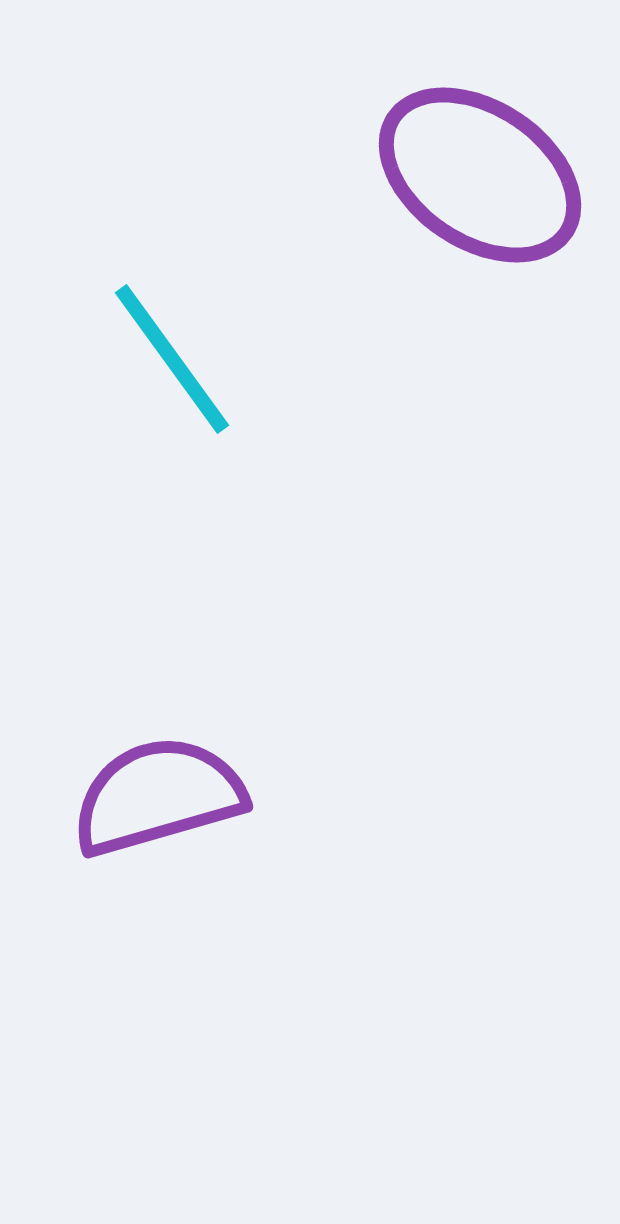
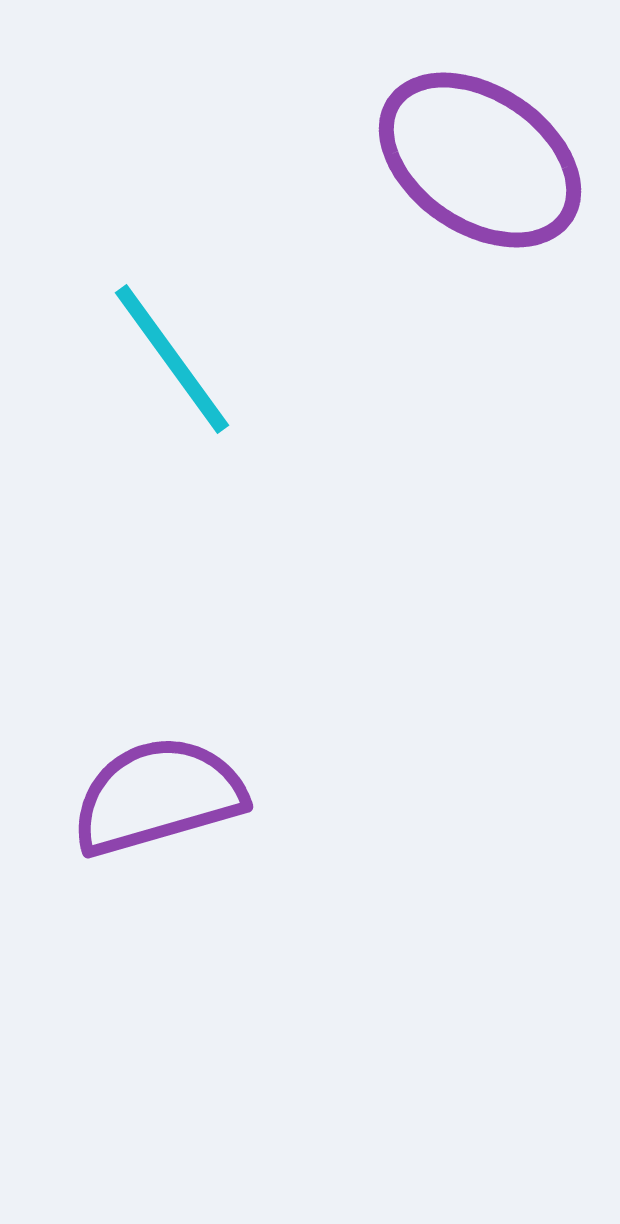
purple ellipse: moved 15 px up
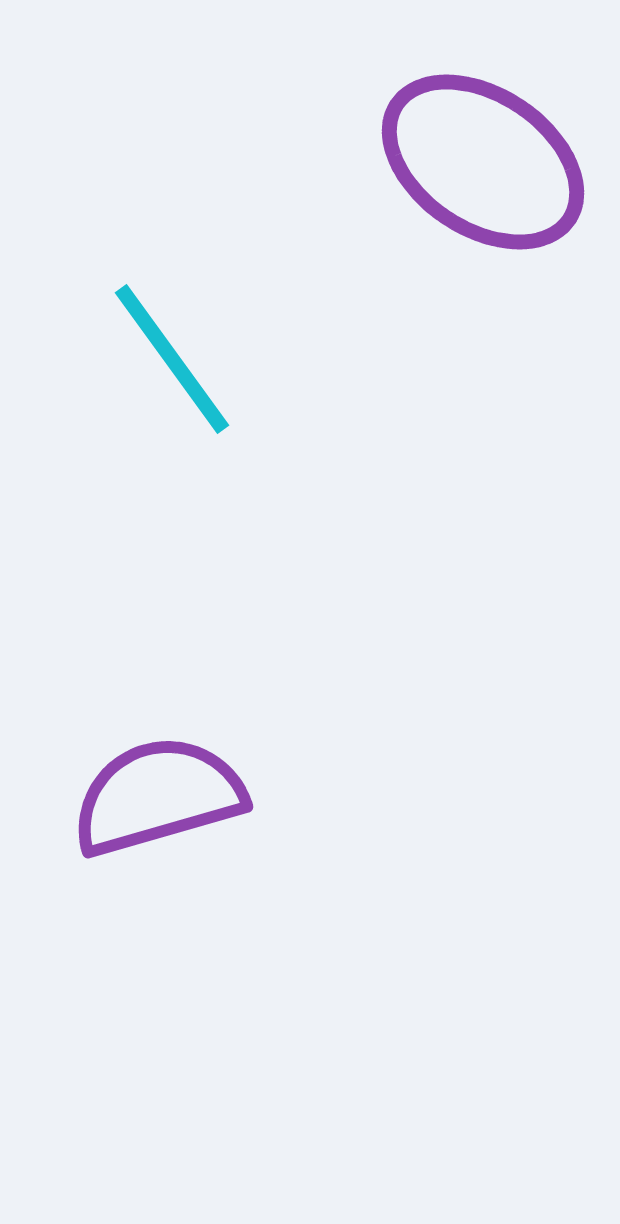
purple ellipse: moved 3 px right, 2 px down
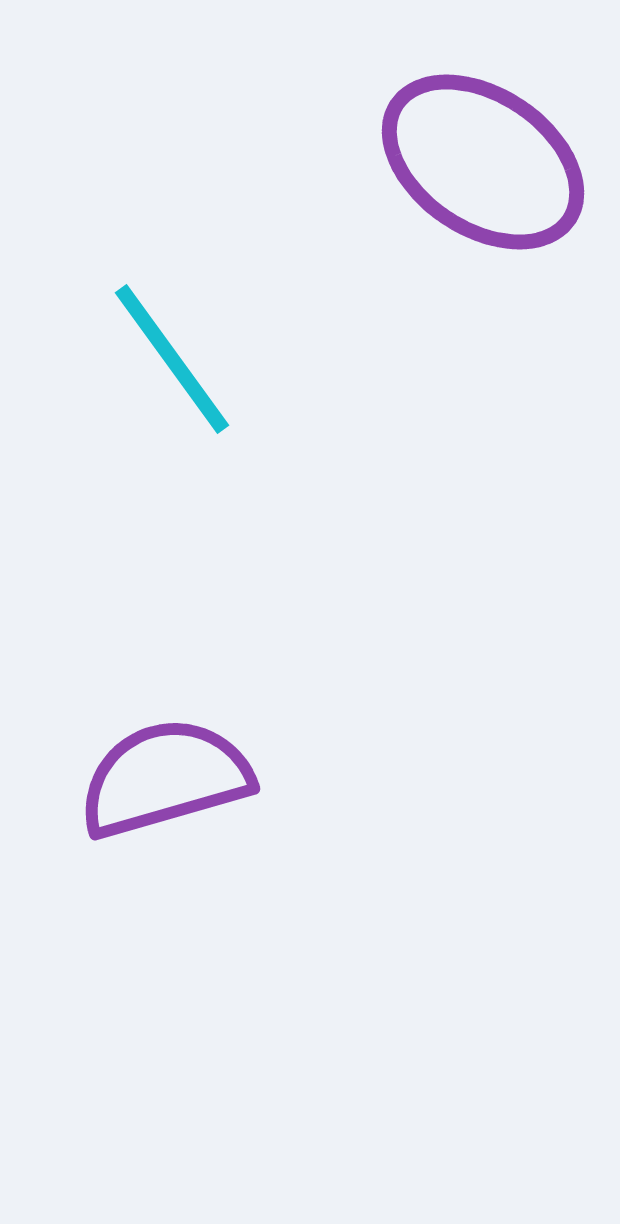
purple semicircle: moved 7 px right, 18 px up
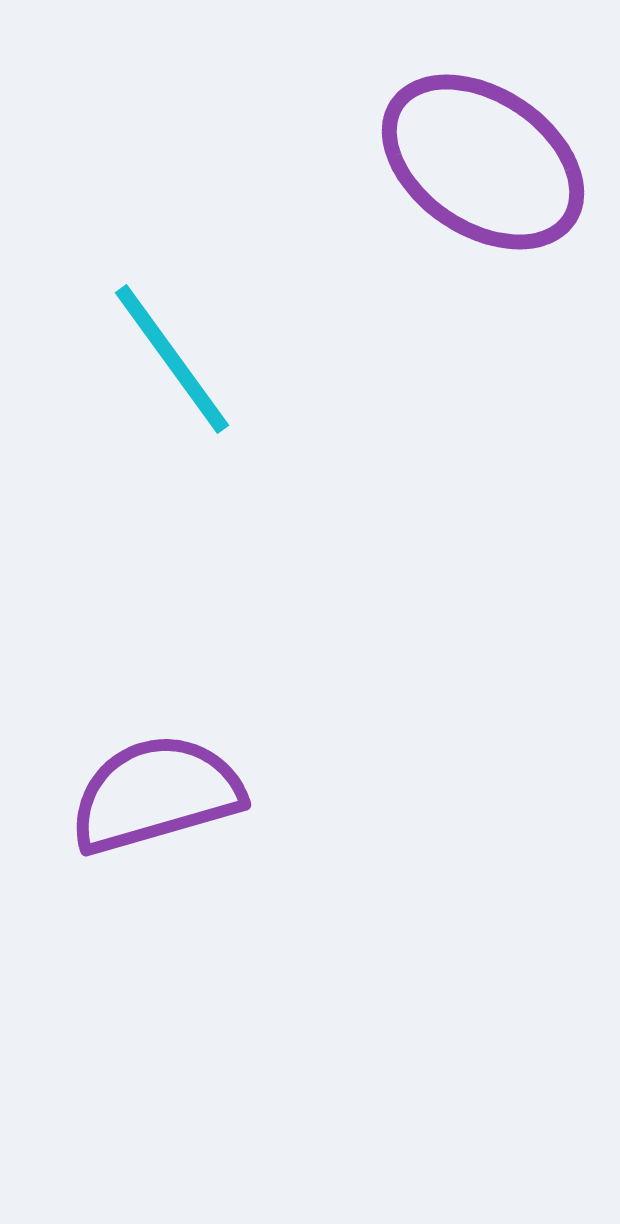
purple semicircle: moved 9 px left, 16 px down
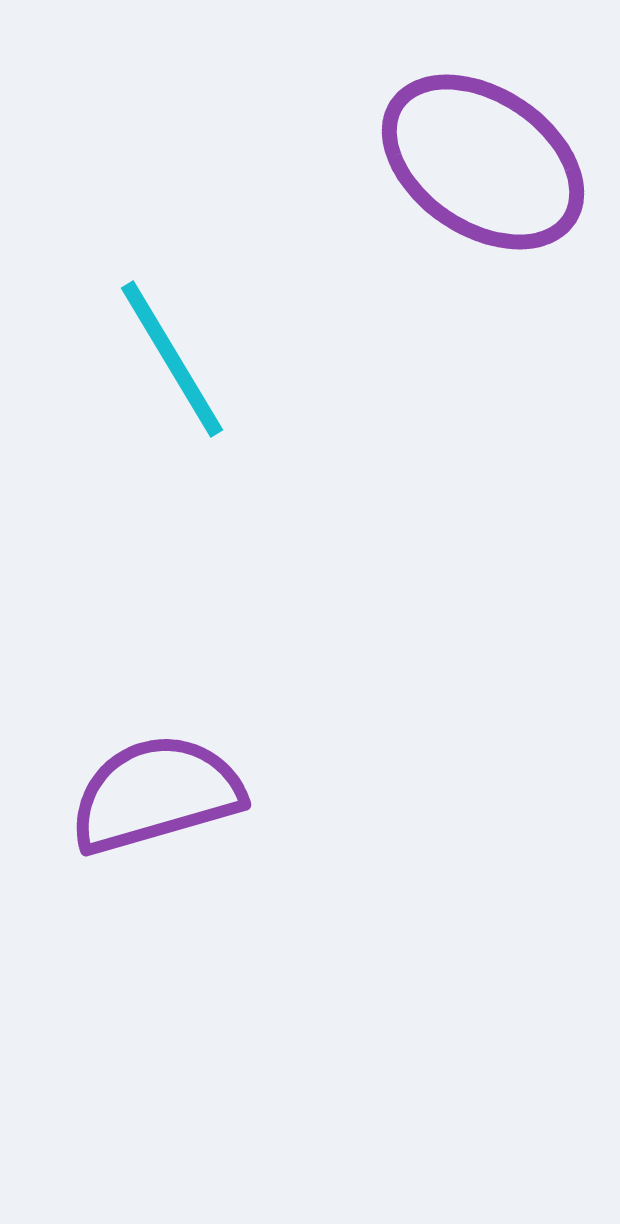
cyan line: rotated 5 degrees clockwise
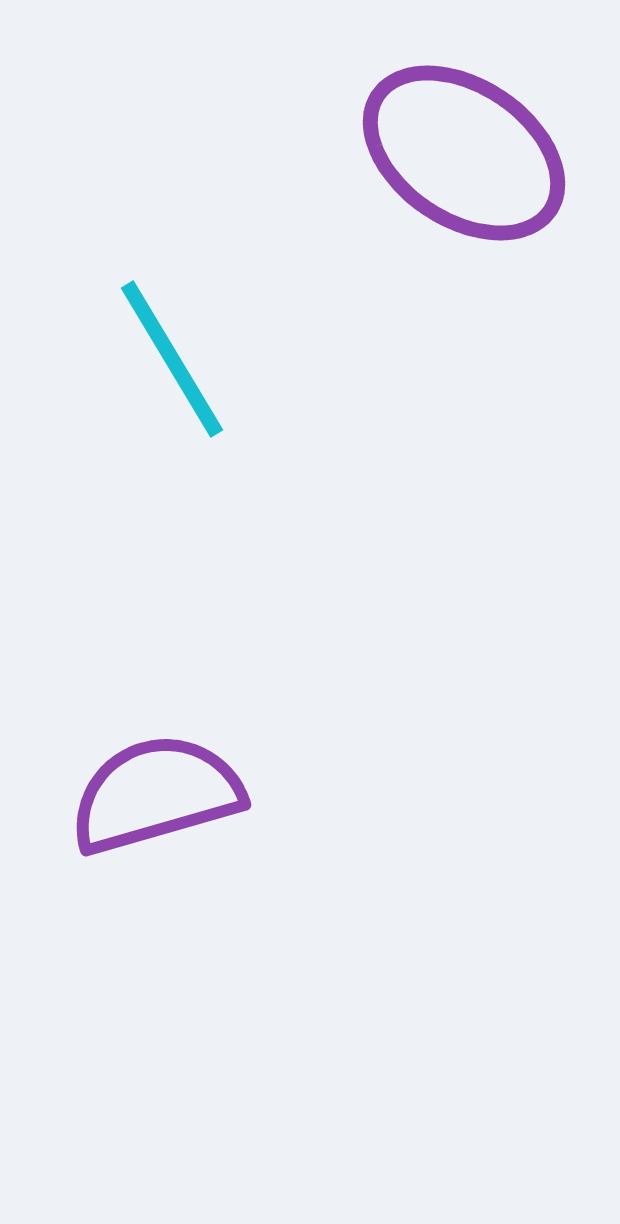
purple ellipse: moved 19 px left, 9 px up
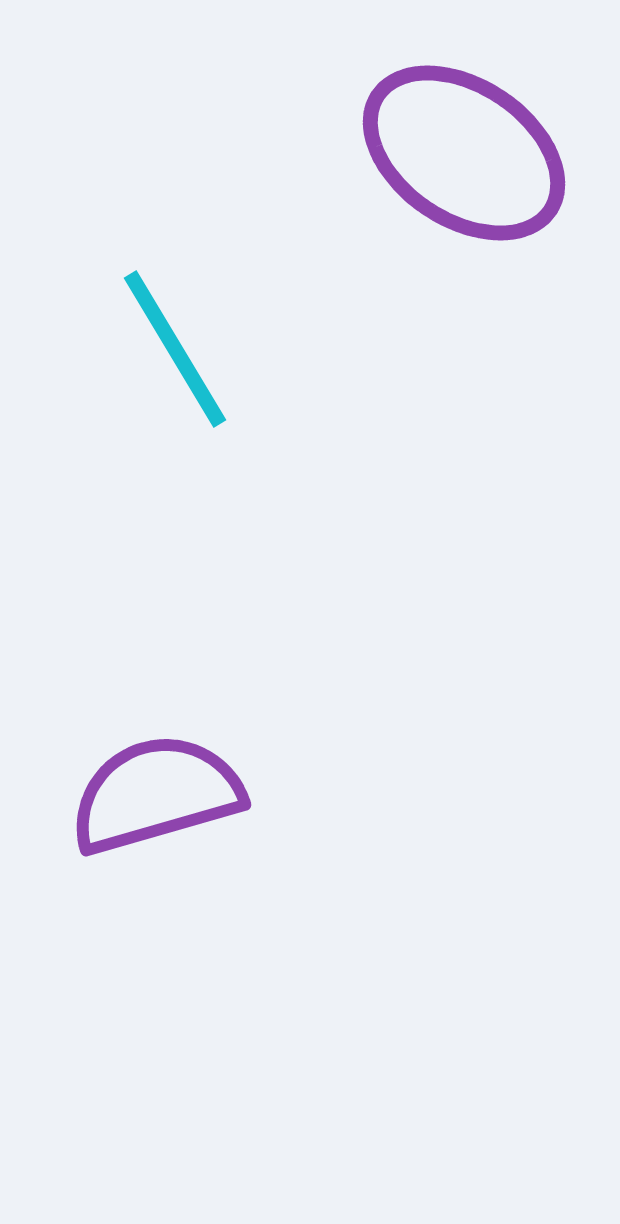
cyan line: moved 3 px right, 10 px up
